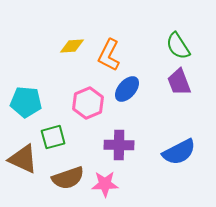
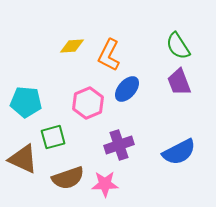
purple cross: rotated 20 degrees counterclockwise
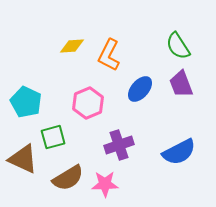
purple trapezoid: moved 2 px right, 2 px down
blue ellipse: moved 13 px right
cyan pentagon: rotated 20 degrees clockwise
brown semicircle: rotated 12 degrees counterclockwise
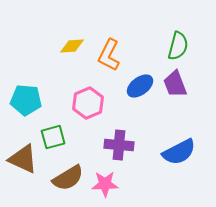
green semicircle: rotated 132 degrees counterclockwise
purple trapezoid: moved 6 px left
blue ellipse: moved 3 px up; rotated 12 degrees clockwise
cyan pentagon: moved 2 px up; rotated 20 degrees counterclockwise
purple cross: rotated 24 degrees clockwise
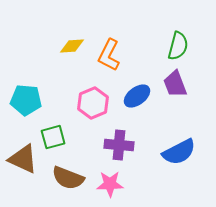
blue ellipse: moved 3 px left, 10 px down
pink hexagon: moved 5 px right
brown semicircle: rotated 52 degrees clockwise
pink star: moved 5 px right
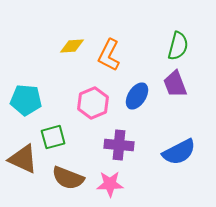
blue ellipse: rotated 20 degrees counterclockwise
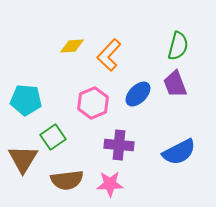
orange L-shape: rotated 16 degrees clockwise
blue ellipse: moved 1 px right, 2 px up; rotated 12 degrees clockwise
green square: rotated 20 degrees counterclockwise
brown triangle: rotated 36 degrees clockwise
brown semicircle: moved 1 px left, 2 px down; rotated 28 degrees counterclockwise
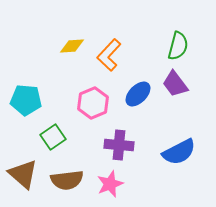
purple trapezoid: rotated 16 degrees counterclockwise
brown triangle: moved 15 px down; rotated 20 degrees counterclockwise
pink star: rotated 20 degrees counterclockwise
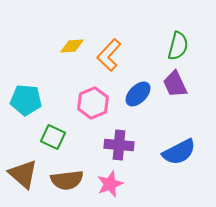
purple trapezoid: rotated 12 degrees clockwise
green square: rotated 30 degrees counterclockwise
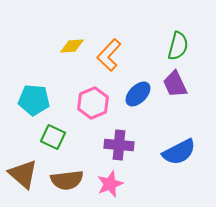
cyan pentagon: moved 8 px right
